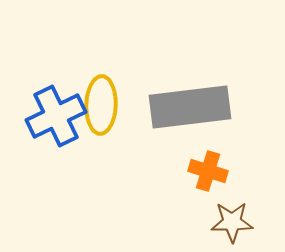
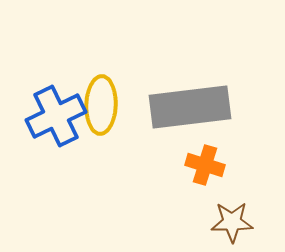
orange cross: moved 3 px left, 6 px up
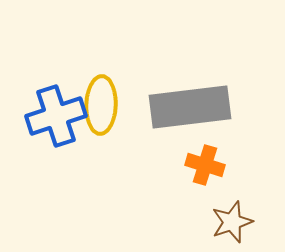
blue cross: rotated 8 degrees clockwise
brown star: rotated 18 degrees counterclockwise
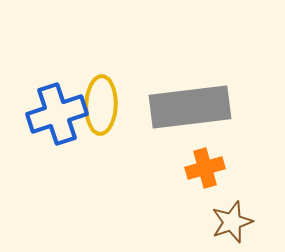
blue cross: moved 1 px right, 2 px up
orange cross: moved 3 px down; rotated 33 degrees counterclockwise
